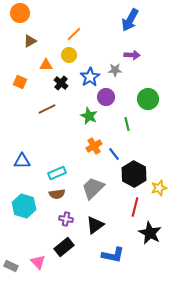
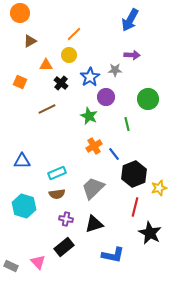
black hexagon: rotated 10 degrees clockwise
black triangle: moved 1 px left, 1 px up; rotated 18 degrees clockwise
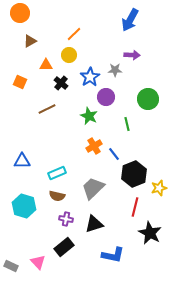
brown semicircle: moved 2 px down; rotated 21 degrees clockwise
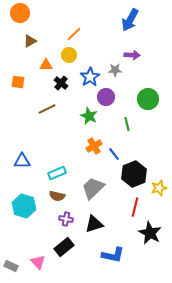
orange square: moved 2 px left; rotated 16 degrees counterclockwise
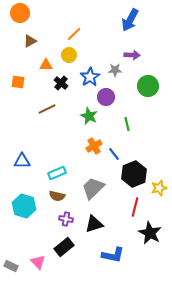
green circle: moved 13 px up
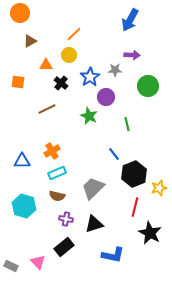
orange cross: moved 42 px left, 5 px down
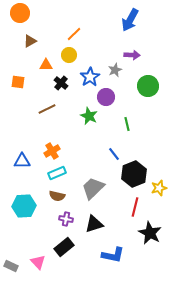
gray star: rotated 24 degrees counterclockwise
cyan hexagon: rotated 20 degrees counterclockwise
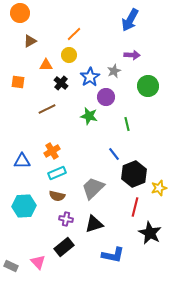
gray star: moved 1 px left, 1 px down
green star: rotated 12 degrees counterclockwise
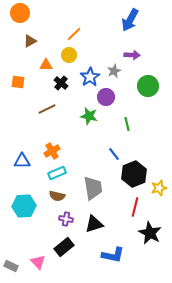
gray trapezoid: rotated 125 degrees clockwise
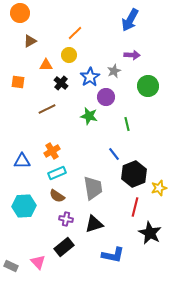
orange line: moved 1 px right, 1 px up
brown semicircle: rotated 21 degrees clockwise
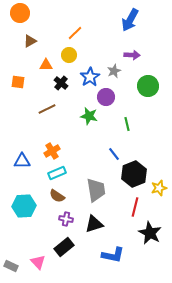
gray trapezoid: moved 3 px right, 2 px down
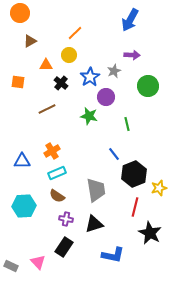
black rectangle: rotated 18 degrees counterclockwise
